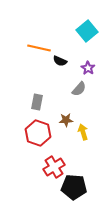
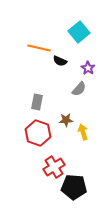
cyan square: moved 8 px left, 1 px down
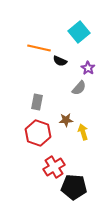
gray semicircle: moved 1 px up
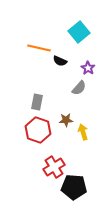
red hexagon: moved 3 px up
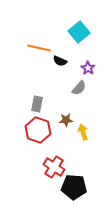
gray rectangle: moved 2 px down
red cross: rotated 25 degrees counterclockwise
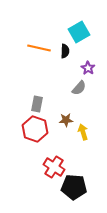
cyan square: rotated 10 degrees clockwise
black semicircle: moved 5 px right, 10 px up; rotated 112 degrees counterclockwise
red hexagon: moved 3 px left, 1 px up
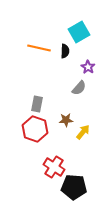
purple star: moved 1 px up
yellow arrow: rotated 56 degrees clockwise
